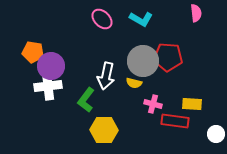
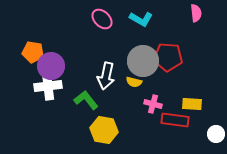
yellow semicircle: moved 1 px up
green L-shape: rotated 105 degrees clockwise
red rectangle: moved 1 px up
yellow hexagon: rotated 8 degrees clockwise
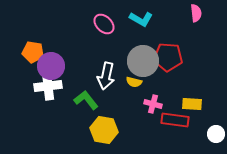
pink ellipse: moved 2 px right, 5 px down
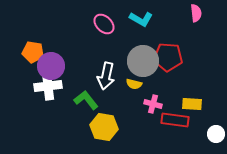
yellow semicircle: moved 2 px down
yellow hexagon: moved 3 px up
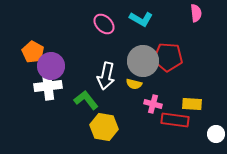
orange pentagon: rotated 20 degrees clockwise
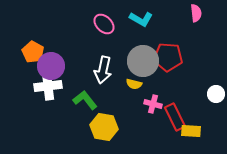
white arrow: moved 3 px left, 6 px up
green L-shape: moved 1 px left
yellow rectangle: moved 1 px left, 27 px down
red rectangle: moved 3 px up; rotated 56 degrees clockwise
white circle: moved 40 px up
